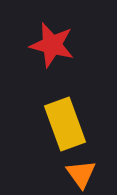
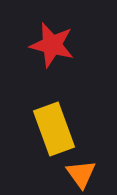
yellow rectangle: moved 11 px left, 5 px down
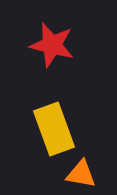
orange triangle: rotated 44 degrees counterclockwise
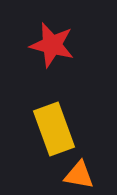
orange triangle: moved 2 px left, 1 px down
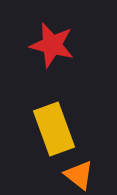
orange triangle: rotated 28 degrees clockwise
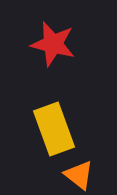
red star: moved 1 px right, 1 px up
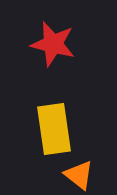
yellow rectangle: rotated 12 degrees clockwise
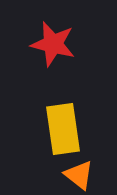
yellow rectangle: moved 9 px right
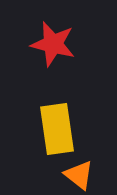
yellow rectangle: moved 6 px left
